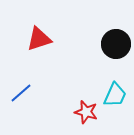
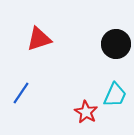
blue line: rotated 15 degrees counterclockwise
red star: rotated 15 degrees clockwise
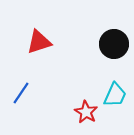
red triangle: moved 3 px down
black circle: moved 2 px left
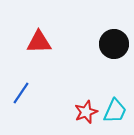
red triangle: rotated 16 degrees clockwise
cyan trapezoid: moved 16 px down
red star: rotated 20 degrees clockwise
